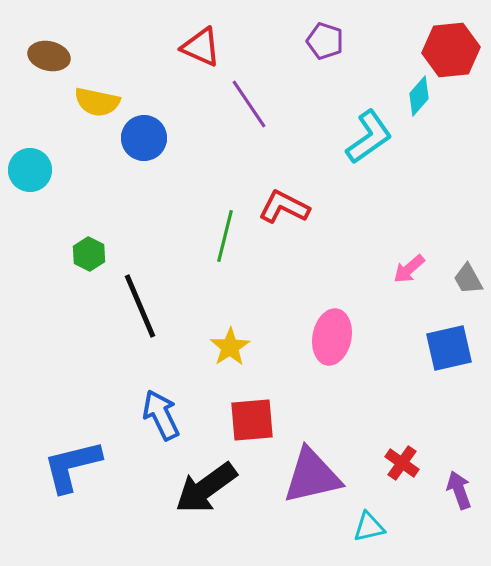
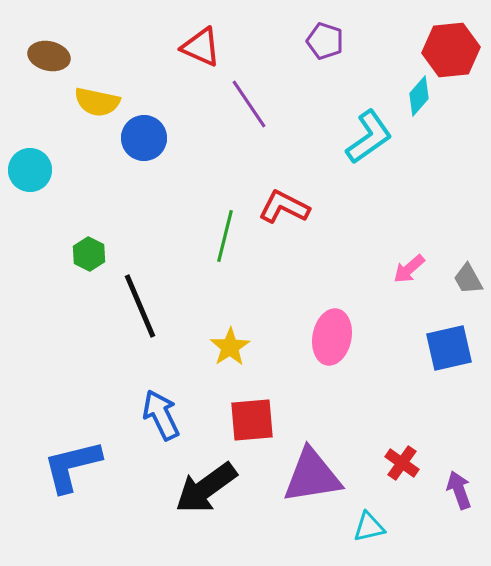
purple triangle: rotated 4 degrees clockwise
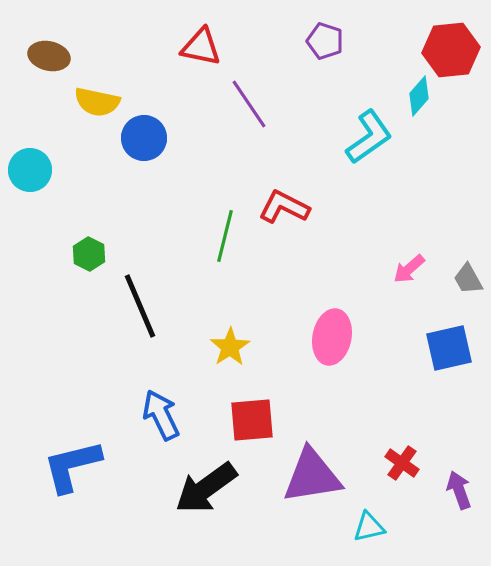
red triangle: rotated 12 degrees counterclockwise
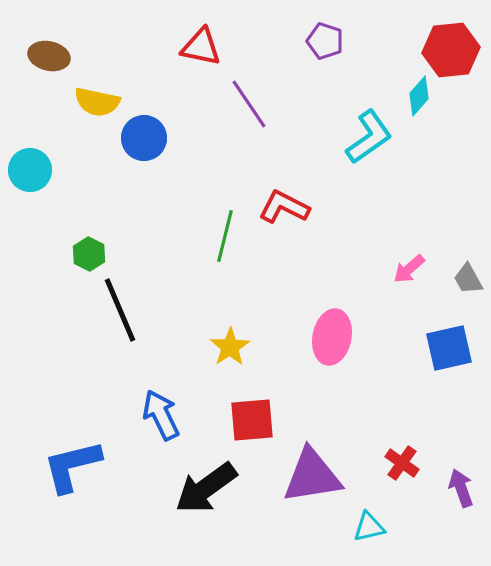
black line: moved 20 px left, 4 px down
purple arrow: moved 2 px right, 2 px up
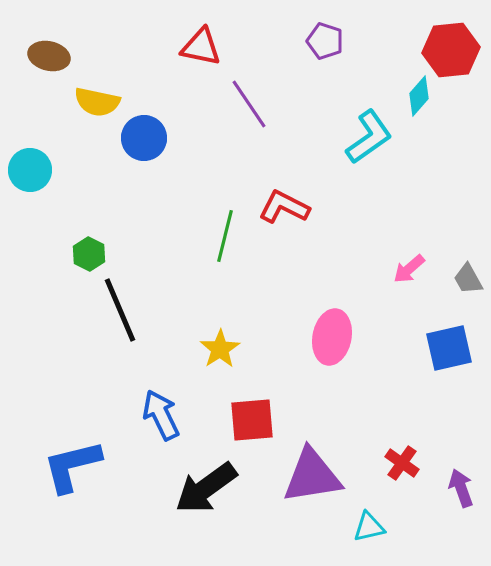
yellow star: moved 10 px left, 2 px down
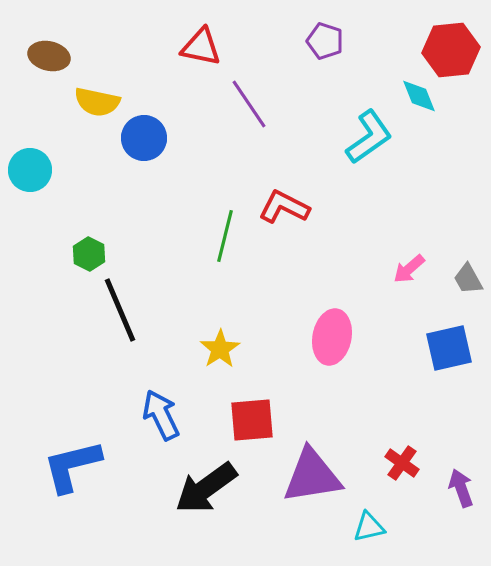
cyan diamond: rotated 63 degrees counterclockwise
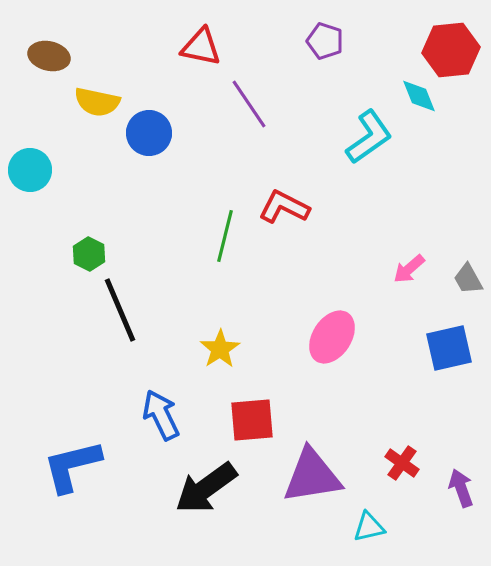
blue circle: moved 5 px right, 5 px up
pink ellipse: rotated 22 degrees clockwise
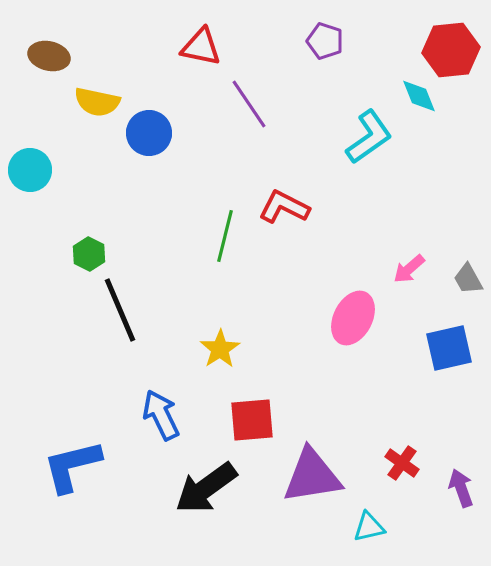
pink ellipse: moved 21 px right, 19 px up; rotated 6 degrees counterclockwise
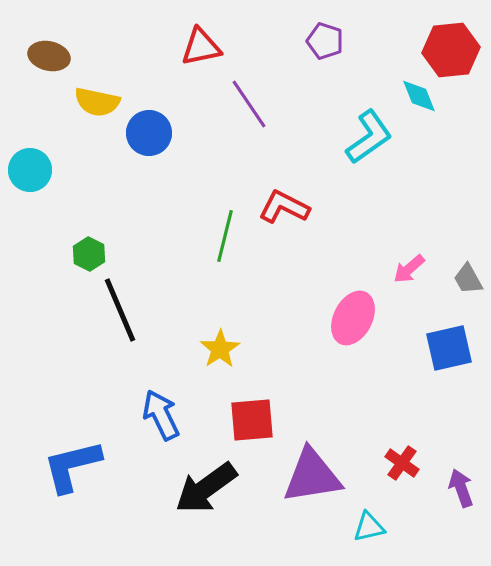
red triangle: rotated 24 degrees counterclockwise
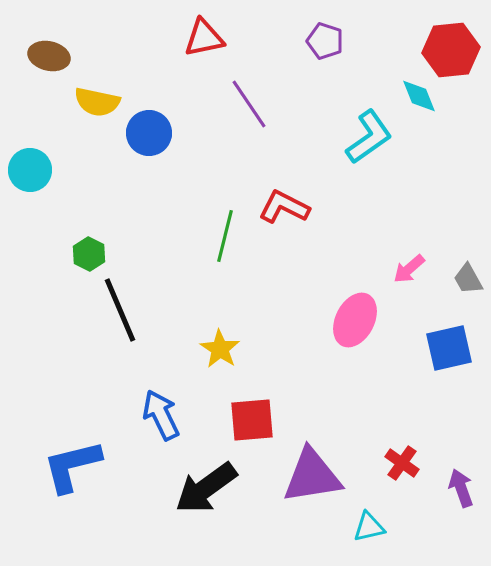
red triangle: moved 3 px right, 9 px up
pink ellipse: moved 2 px right, 2 px down
yellow star: rotated 6 degrees counterclockwise
